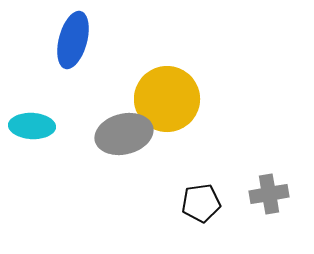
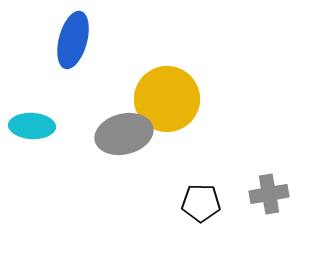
black pentagon: rotated 9 degrees clockwise
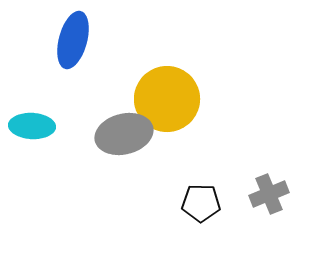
gray cross: rotated 12 degrees counterclockwise
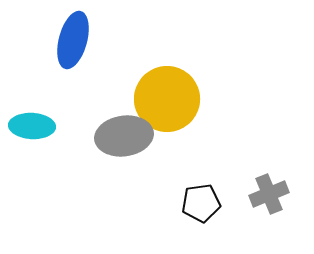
gray ellipse: moved 2 px down; rotated 6 degrees clockwise
black pentagon: rotated 9 degrees counterclockwise
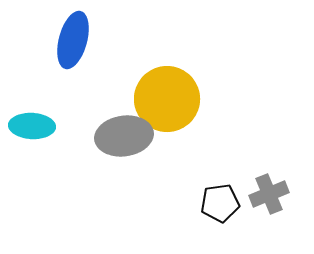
black pentagon: moved 19 px right
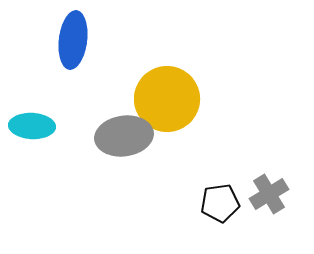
blue ellipse: rotated 8 degrees counterclockwise
gray cross: rotated 9 degrees counterclockwise
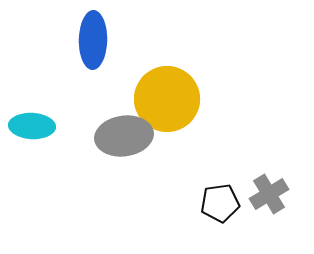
blue ellipse: moved 20 px right; rotated 6 degrees counterclockwise
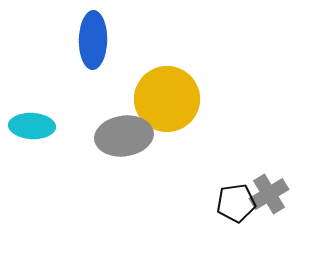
black pentagon: moved 16 px right
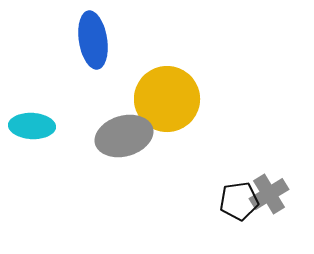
blue ellipse: rotated 10 degrees counterclockwise
gray ellipse: rotated 8 degrees counterclockwise
black pentagon: moved 3 px right, 2 px up
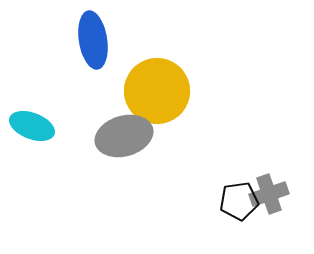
yellow circle: moved 10 px left, 8 px up
cyan ellipse: rotated 18 degrees clockwise
gray cross: rotated 12 degrees clockwise
